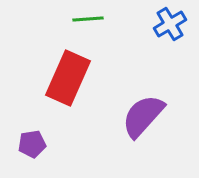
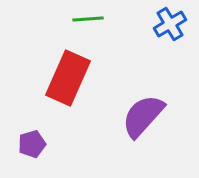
purple pentagon: rotated 8 degrees counterclockwise
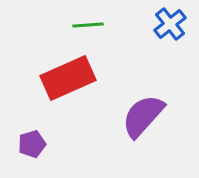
green line: moved 6 px down
blue cross: rotated 8 degrees counterclockwise
red rectangle: rotated 42 degrees clockwise
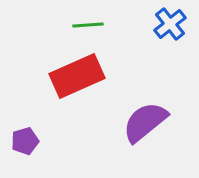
red rectangle: moved 9 px right, 2 px up
purple semicircle: moved 2 px right, 6 px down; rotated 9 degrees clockwise
purple pentagon: moved 7 px left, 3 px up
